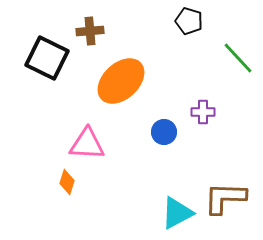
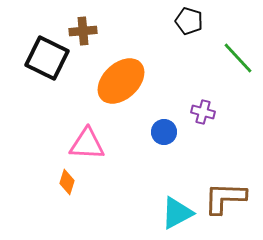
brown cross: moved 7 px left
purple cross: rotated 15 degrees clockwise
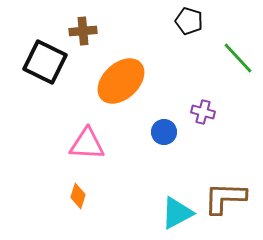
black square: moved 2 px left, 4 px down
orange diamond: moved 11 px right, 14 px down
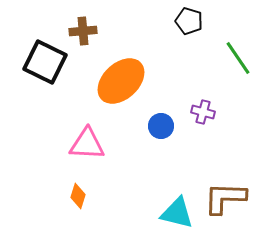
green line: rotated 9 degrees clockwise
blue circle: moved 3 px left, 6 px up
cyan triangle: rotated 42 degrees clockwise
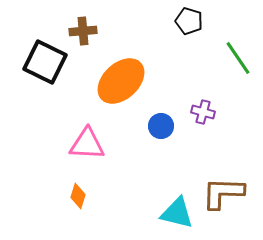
brown L-shape: moved 2 px left, 5 px up
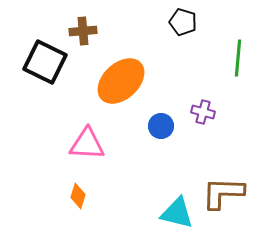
black pentagon: moved 6 px left, 1 px down
green line: rotated 39 degrees clockwise
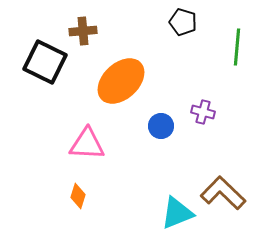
green line: moved 1 px left, 11 px up
brown L-shape: rotated 42 degrees clockwise
cyan triangle: rotated 36 degrees counterclockwise
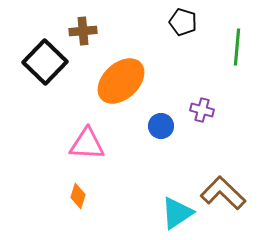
black square: rotated 18 degrees clockwise
purple cross: moved 1 px left, 2 px up
cyan triangle: rotated 12 degrees counterclockwise
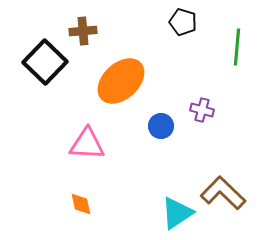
orange diamond: moved 3 px right, 8 px down; rotated 30 degrees counterclockwise
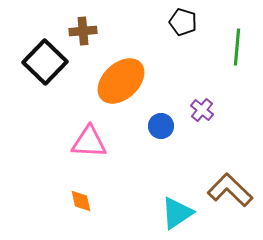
purple cross: rotated 25 degrees clockwise
pink triangle: moved 2 px right, 2 px up
brown L-shape: moved 7 px right, 3 px up
orange diamond: moved 3 px up
